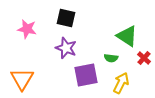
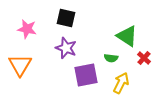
orange triangle: moved 2 px left, 14 px up
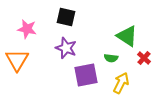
black square: moved 1 px up
orange triangle: moved 3 px left, 5 px up
